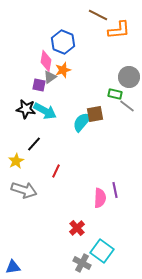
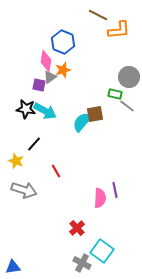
yellow star: rotated 21 degrees counterclockwise
red line: rotated 56 degrees counterclockwise
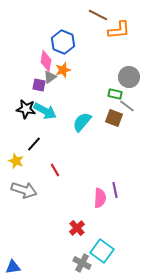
brown square: moved 19 px right, 4 px down; rotated 30 degrees clockwise
red line: moved 1 px left, 1 px up
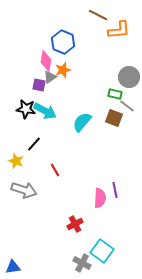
red cross: moved 2 px left, 4 px up; rotated 14 degrees clockwise
